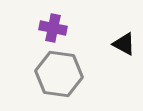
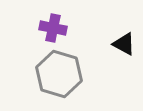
gray hexagon: rotated 9 degrees clockwise
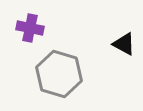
purple cross: moved 23 px left
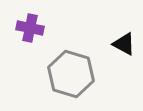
gray hexagon: moved 12 px right
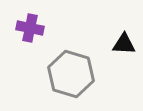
black triangle: rotated 25 degrees counterclockwise
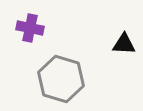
gray hexagon: moved 10 px left, 5 px down
